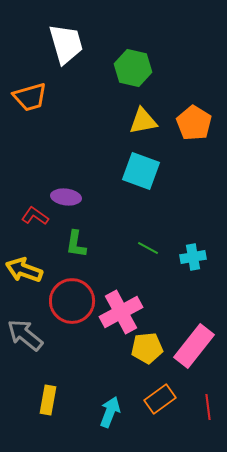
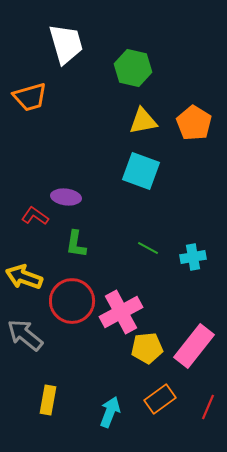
yellow arrow: moved 7 px down
red line: rotated 30 degrees clockwise
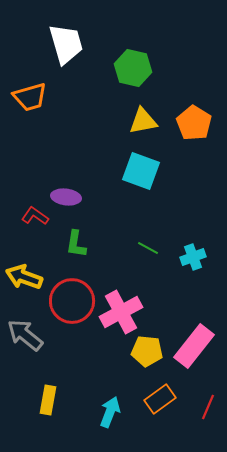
cyan cross: rotated 10 degrees counterclockwise
yellow pentagon: moved 3 px down; rotated 12 degrees clockwise
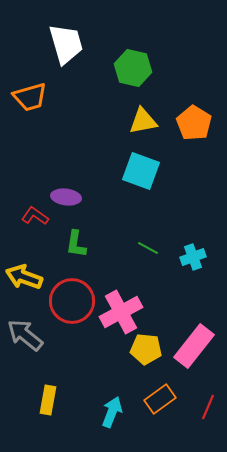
yellow pentagon: moved 1 px left, 2 px up
cyan arrow: moved 2 px right
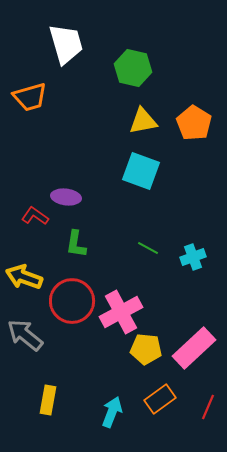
pink rectangle: moved 2 px down; rotated 9 degrees clockwise
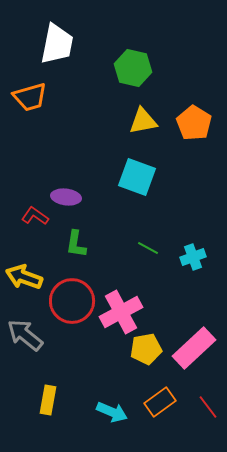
white trapezoid: moved 9 px left; rotated 27 degrees clockwise
cyan square: moved 4 px left, 6 px down
yellow pentagon: rotated 16 degrees counterclockwise
orange rectangle: moved 3 px down
red line: rotated 60 degrees counterclockwise
cyan arrow: rotated 92 degrees clockwise
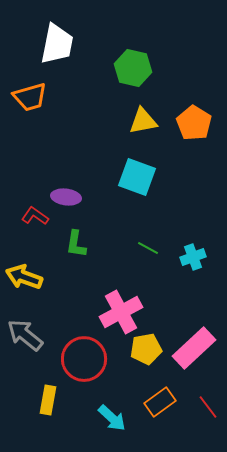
red circle: moved 12 px right, 58 px down
cyan arrow: moved 6 px down; rotated 20 degrees clockwise
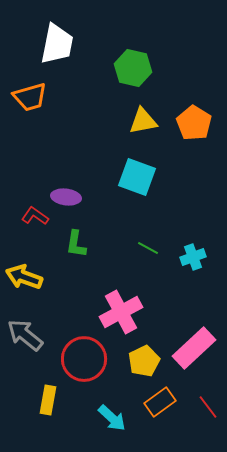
yellow pentagon: moved 2 px left, 12 px down; rotated 16 degrees counterclockwise
